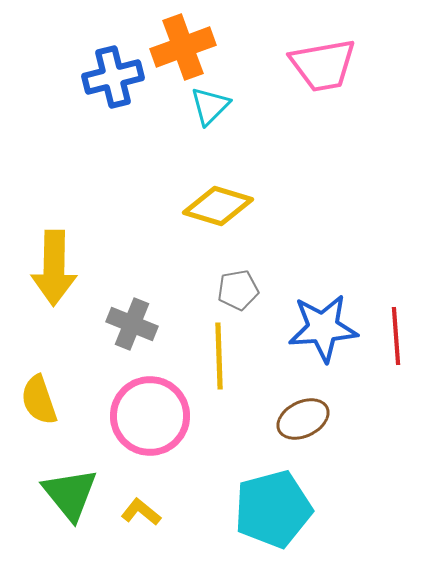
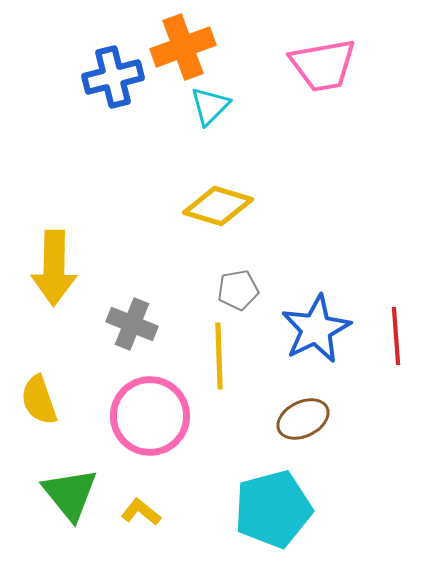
blue star: moved 7 px left, 1 px down; rotated 22 degrees counterclockwise
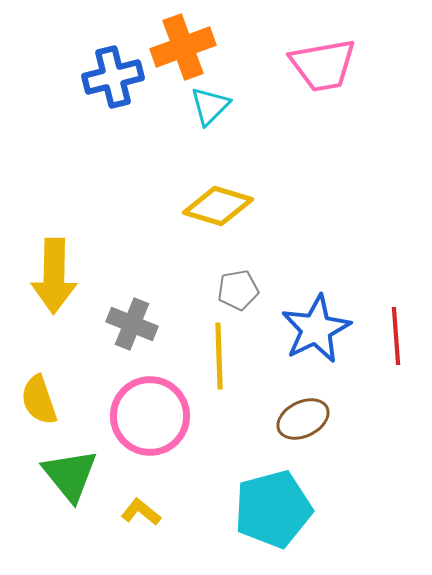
yellow arrow: moved 8 px down
green triangle: moved 19 px up
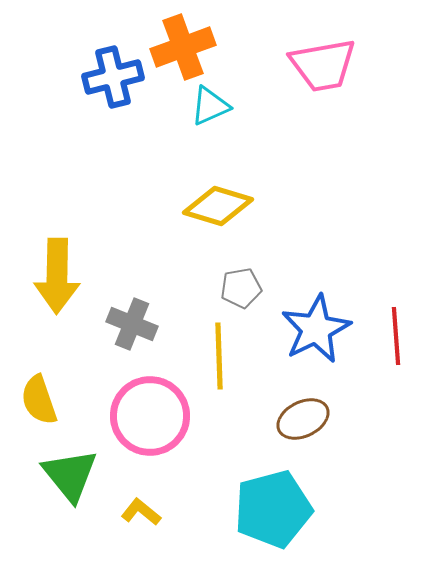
cyan triangle: rotated 21 degrees clockwise
yellow arrow: moved 3 px right
gray pentagon: moved 3 px right, 2 px up
